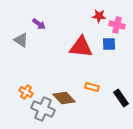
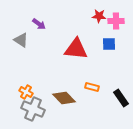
pink cross: moved 1 px left, 4 px up; rotated 14 degrees counterclockwise
red triangle: moved 5 px left, 2 px down
gray cross: moved 10 px left
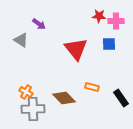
red triangle: rotated 45 degrees clockwise
gray cross: rotated 25 degrees counterclockwise
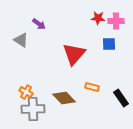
red star: moved 1 px left, 2 px down
red triangle: moved 2 px left, 5 px down; rotated 20 degrees clockwise
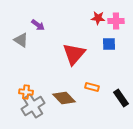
purple arrow: moved 1 px left, 1 px down
orange cross: rotated 24 degrees counterclockwise
gray cross: moved 3 px up; rotated 30 degrees counterclockwise
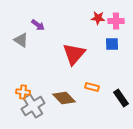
blue square: moved 3 px right
orange cross: moved 3 px left
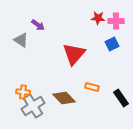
blue square: rotated 24 degrees counterclockwise
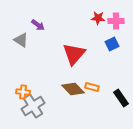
brown diamond: moved 9 px right, 9 px up
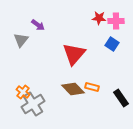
red star: moved 1 px right
gray triangle: rotated 35 degrees clockwise
blue square: rotated 32 degrees counterclockwise
orange cross: rotated 32 degrees clockwise
gray cross: moved 2 px up
